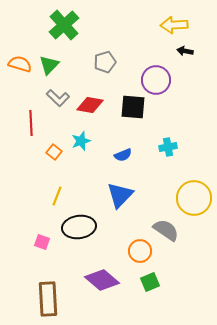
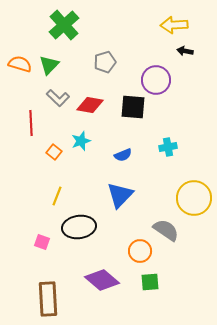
green square: rotated 18 degrees clockwise
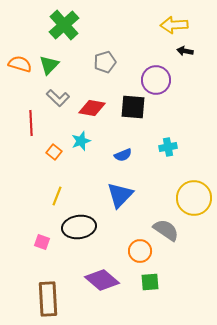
red diamond: moved 2 px right, 3 px down
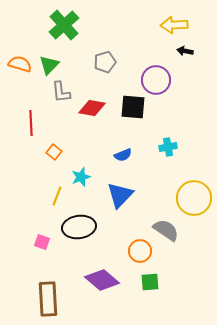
gray L-shape: moved 3 px right, 6 px up; rotated 40 degrees clockwise
cyan star: moved 36 px down
